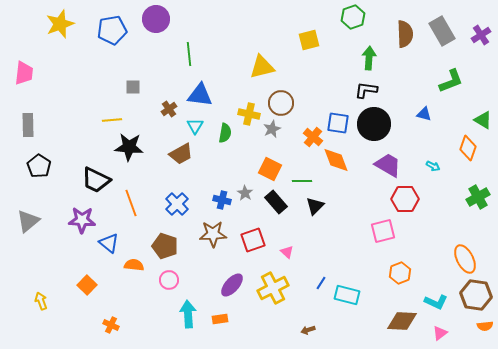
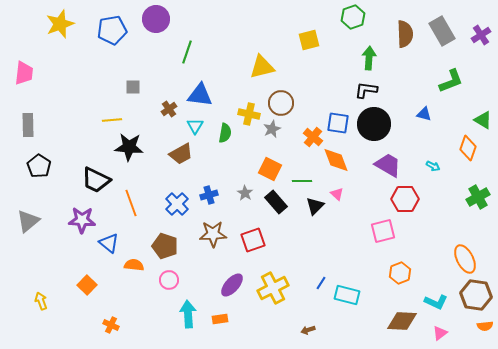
green line at (189, 54): moved 2 px left, 2 px up; rotated 25 degrees clockwise
blue cross at (222, 200): moved 13 px left, 5 px up; rotated 30 degrees counterclockwise
pink triangle at (287, 252): moved 50 px right, 58 px up
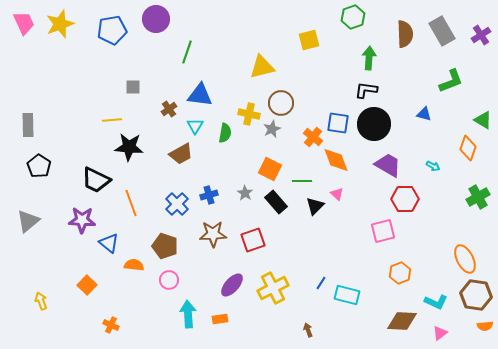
pink trapezoid at (24, 73): moved 50 px up; rotated 30 degrees counterclockwise
brown arrow at (308, 330): rotated 88 degrees clockwise
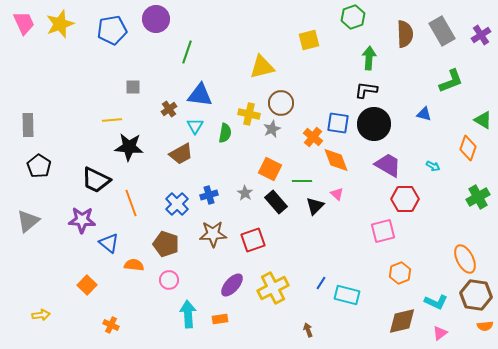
brown pentagon at (165, 246): moved 1 px right, 2 px up
yellow arrow at (41, 301): moved 14 px down; rotated 102 degrees clockwise
brown diamond at (402, 321): rotated 16 degrees counterclockwise
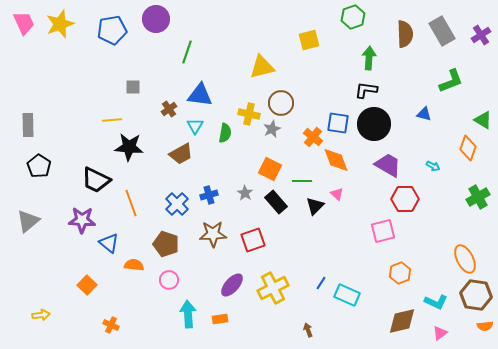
cyan rectangle at (347, 295): rotated 10 degrees clockwise
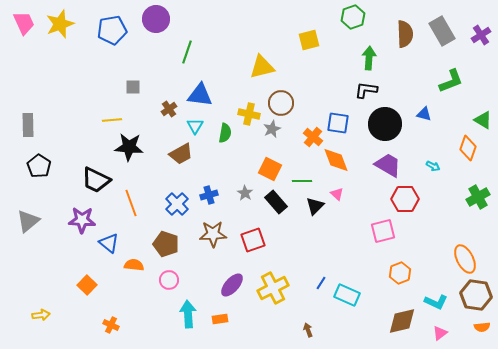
black circle at (374, 124): moved 11 px right
orange semicircle at (485, 326): moved 3 px left, 1 px down
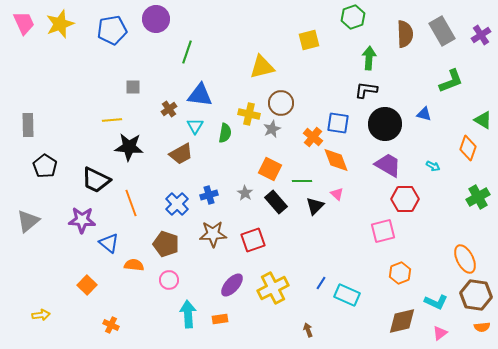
black pentagon at (39, 166): moved 6 px right
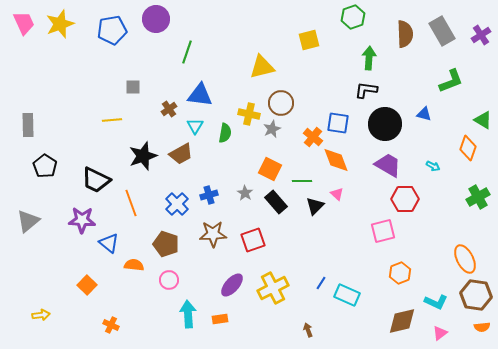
black star at (129, 147): moved 14 px right, 9 px down; rotated 24 degrees counterclockwise
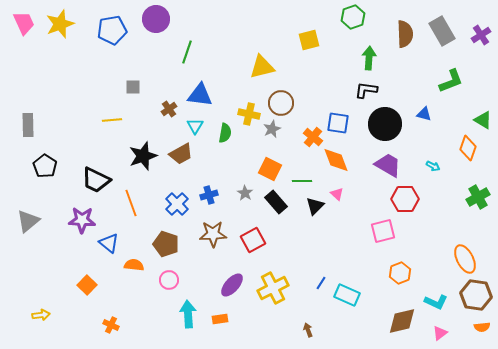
red square at (253, 240): rotated 10 degrees counterclockwise
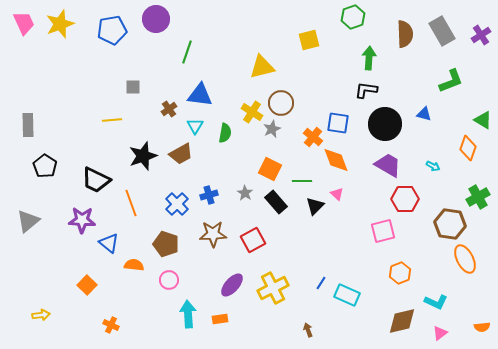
yellow cross at (249, 114): moved 3 px right, 2 px up; rotated 20 degrees clockwise
brown hexagon at (476, 295): moved 26 px left, 71 px up
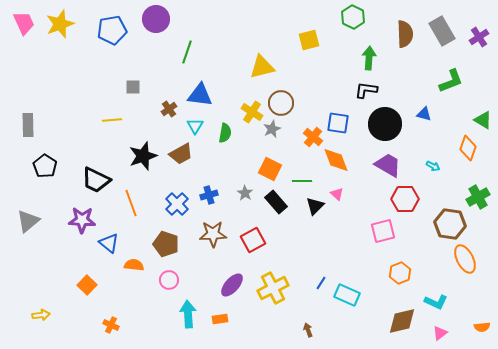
green hexagon at (353, 17): rotated 15 degrees counterclockwise
purple cross at (481, 35): moved 2 px left, 2 px down
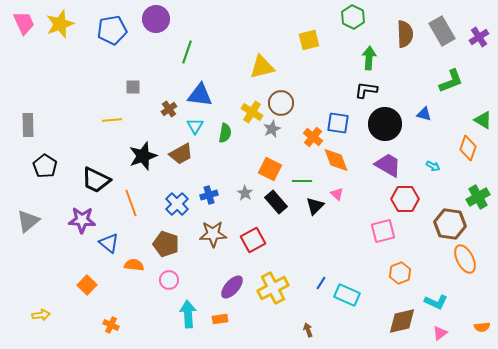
purple ellipse at (232, 285): moved 2 px down
